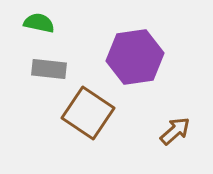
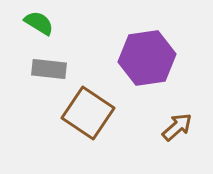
green semicircle: rotated 20 degrees clockwise
purple hexagon: moved 12 px right, 1 px down
brown arrow: moved 2 px right, 4 px up
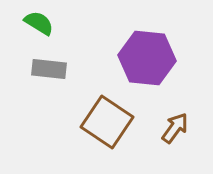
purple hexagon: rotated 14 degrees clockwise
brown square: moved 19 px right, 9 px down
brown arrow: moved 2 px left, 1 px down; rotated 12 degrees counterclockwise
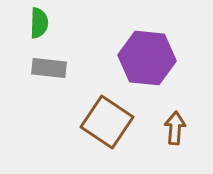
green semicircle: rotated 60 degrees clockwise
gray rectangle: moved 1 px up
brown arrow: rotated 32 degrees counterclockwise
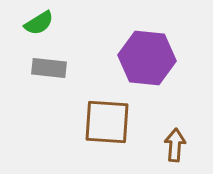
green semicircle: rotated 56 degrees clockwise
brown square: rotated 30 degrees counterclockwise
brown arrow: moved 17 px down
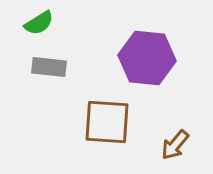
gray rectangle: moved 1 px up
brown arrow: rotated 144 degrees counterclockwise
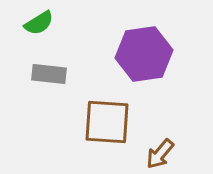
purple hexagon: moved 3 px left, 4 px up; rotated 14 degrees counterclockwise
gray rectangle: moved 7 px down
brown arrow: moved 15 px left, 9 px down
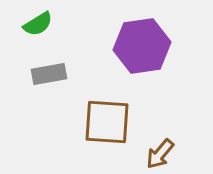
green semicircle: moved 1 px left, 1 px down
purple hexagon: moved 2 px left, 8 px up
gray rectangle: rotated 16 degrees counterclockwise
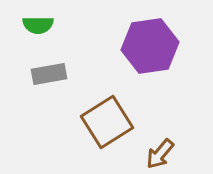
green semicircle: moved 1 px down; rotated 32 degrees clockwise
purple hexagon: moved 8 px right
brown square: rotated 36 degrees counterclockwise
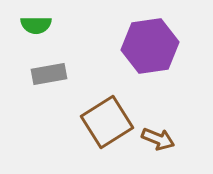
green semicircle: moved 2 px left
brown arrow: moved 2 px left, 15 px up; rotated 108 degrees counterclockwise
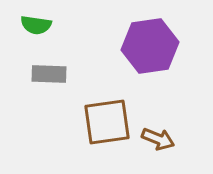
green semicircle: rotated 8 degrees clockwise
gray rectangle: rotated 12 degrees clockwise
brown square: rotated 24 degrees clockwise
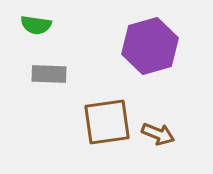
purple hexagon: rotated 8 degrees counterclockwise
brown arrow: moved 5 px up
